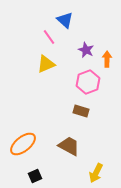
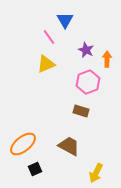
blue triangle: rotated 18 degrees clockwise
black square: moved 7 px up
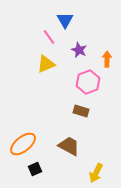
purple star: moved 7 px left
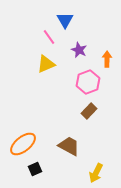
brown rectangle: moved 8 px right; rotated 63 degrees counterclockwise
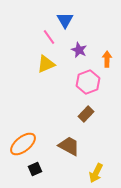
brown rectangle: moved 3 px left, 3 px down
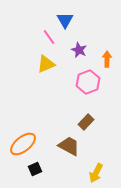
brown rectangle: moved 8 px down
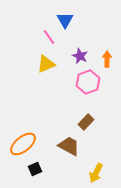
purple star: moved 1 px right, 6 px down
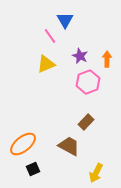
pink line: moved 1 px right, 1 px up
black square: moved 2 px left
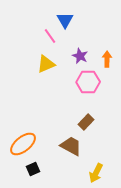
pink hexagon: rotated 20 degrees clockwise
brown trapezoid: moved 2 px right
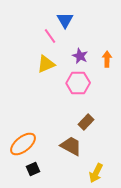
pink hexagon: moved 10 px left, 1 px down
